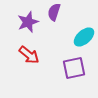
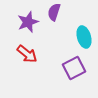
cyan ellipse: rotated 65 degrees counterclockwise
red arrow: moved 2 px left, 1 px up
purple square: rotated 15 degrees counterclockwise
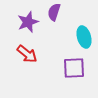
purple square: rotated 25 degrees clockwise
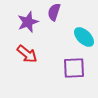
cyan ellipse: rotated 30 degrees counterclockwise
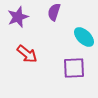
purple star: moved 10 px left, 5 px up
